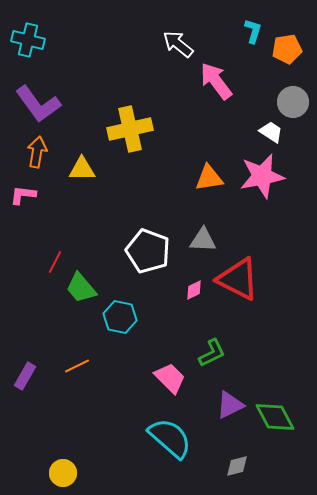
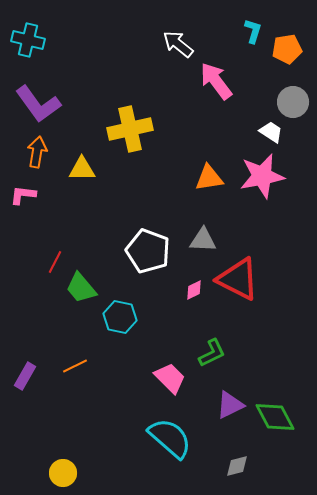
orange line: moved 2 px left
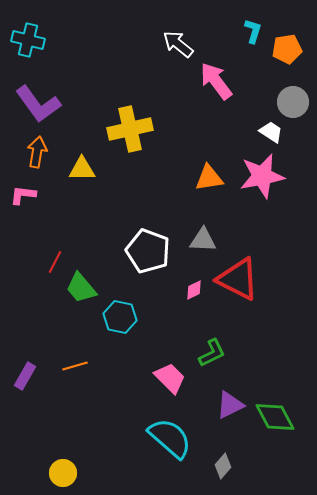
orange line: rotated 10 degrees clockwise
gray diamond: moved 14 px left; rotated 35 degrees counterclockwise
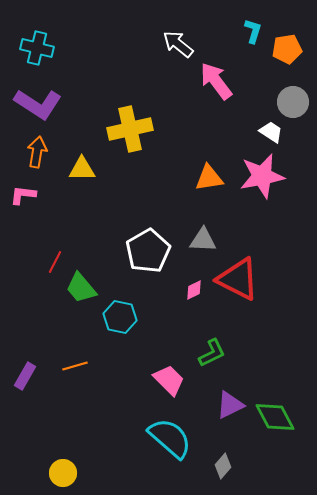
cyan cross: moved 9 px right, 8 px down
purple L-shape: rotated 21 degrees counterclockwise
white pentagon: rotated 21 degrees clockwise
pink trapezoid: moved 1 px left, 2 px down
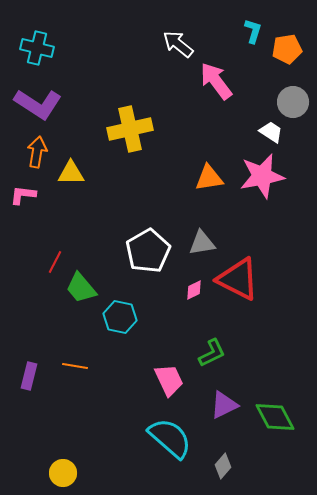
yellow triangle: moved 11 px left, 4 px down
gray triangle: moved 1 px left, 3 px down; rotated 12 degrees counterclockwise
orange line: rotated 25 degrees clockwise
purple rectangle: moved 4 px right; rotated 16 degrees counterclockwise
pink trapezoid: rotated 20 degrees clockwise
purple triangle: moved 6 px left
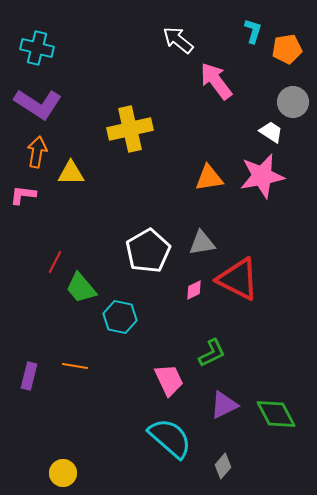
white arrow: moved 4 px up
green diamond: moved 1 px right, 3 px up
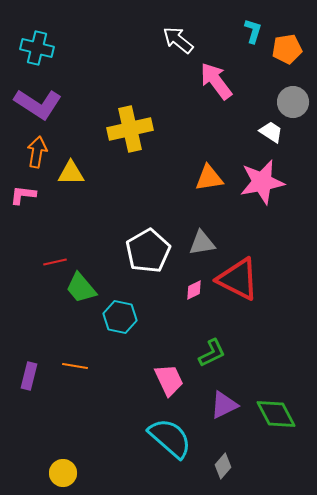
pink star: moved 6 px down
red line: rotated 50 degrees clockwise
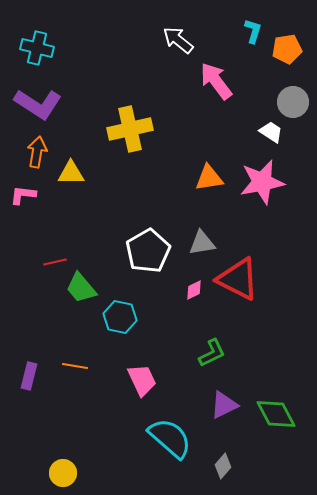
pink trapezoid: moved 27 px left
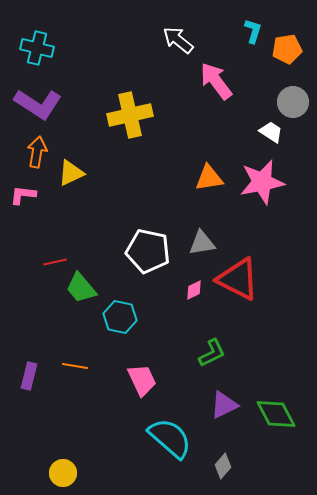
yellow cross: moved 14 px up
yellow triangle: rotated 24 degrees counterclockwise
white pentagon: rotated 30 degrees counterclockwise
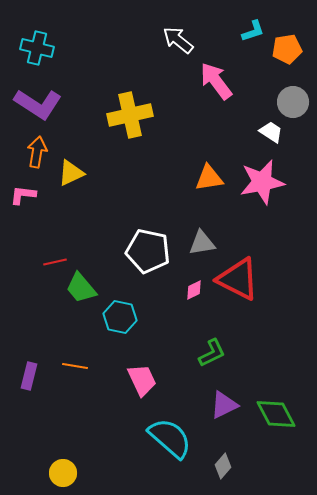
cyan L-shape: rotated 55 degrees clockwise
